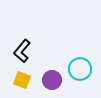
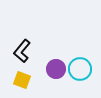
purple circle: moved 4 px right, 11 px up
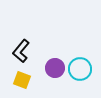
black L-shape: moved 1 px left
purple circle: moved 1 px left, 1 px up
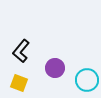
cyan circle: moved 7 px right, 11 px down
yellow square: moved 3 px left, 3 px down
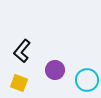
black L-shape: moved 1 px right
purple circle: moved 2 px down
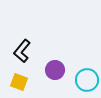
yellow square: moved 1 px up
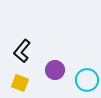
yellow square: moved 1 px right, 1 px down
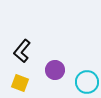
cyan circle: moved 2 px down
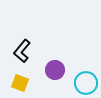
cyan circle: moved 1 px left, 1 px down
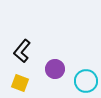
purple circle: moved 1 px up
cyan circle: moved 2 px up
